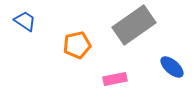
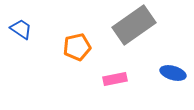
blue trapezoid: moved 4 px left, 8 px down
orange pentagon: moved 2 px down
blue ellipse: moved 1 px right, 6 px down; rotated 25 degrees counterclockwise
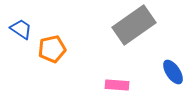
orange pentagon: moved 25 px left, 2 px down
blue ellipse: moved 1 px up; rotated 40 degrees clockwise
pink rectangle: moved 2 px right, 6 px down; rotated 15 degrees clockwise
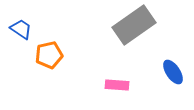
orange pentagon: moved 3 px left, 6 px down
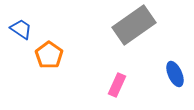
orange pentagon: rotated 24 degrees counterclockwise
blue ellipse: moved 2 px right, 2 px down; rotated 10 degrees clockwise
pink rectangle: rotated 70 degrees counterclockwise
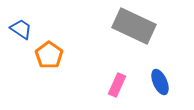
gray rectangle: moved 1 px down; rotated 60 degrees clockwise
blue ellipse: moved 15 px left, 8 px down
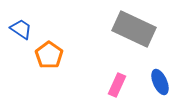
gray rectangle: moved 3 px down
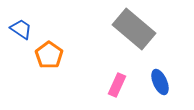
gray rectangle: rotated 15 degrees clockwise
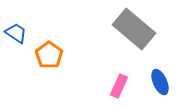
blue trapezoid: moved 5 px left, 4 px down
pink rectangle: moved 2 px right, 1 px down
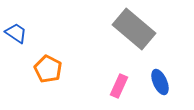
orange pentagon: moved 1 px left, 14 px down; rotated 8 degrees counterclockwise
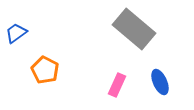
blue trapezoid: rotated 70 degrees counterclockwise
orange pentagon: moved 3 px left, 1 px down
pink rectangle: moved 2 px left, 1 px up
